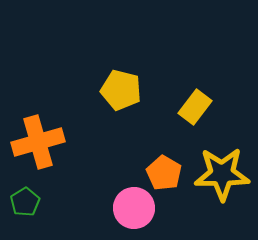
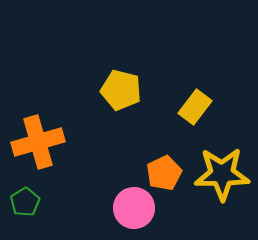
orange pentagon: rotated 16 degrees clockwise
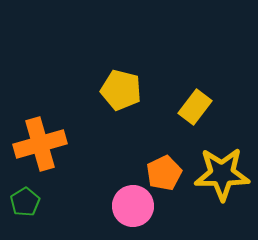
orange cross: moved 2 px right, 2 px down
pink circle: moved 1 px left, 2 px up
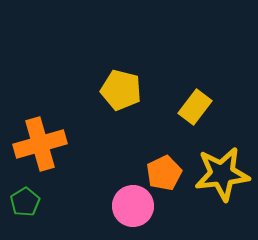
yellow star: rotated 6 degrees counterclockwise
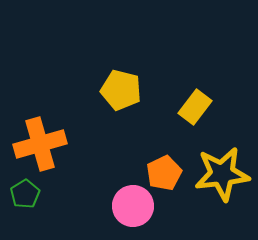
green pentagon: moved 8 px up
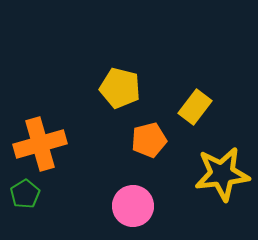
yellow pentagon: moved 1 px left, 2 px up
orange pentagon: moved 15 px left, 33 px up; rotated 12 degrees clockwise
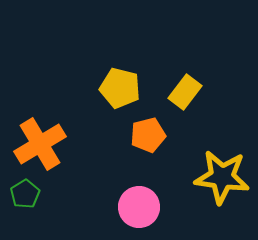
yellow rectangle: moved 10 px left, 15 px up
orange pentagon: moved 1 px left, 5 px up
orange cross: rotated 15 degrees counterclockwise
yellow star: moved 3 px down; rotated 14 degrees clockwise
pink circle: moved 6 px right, 1 px down
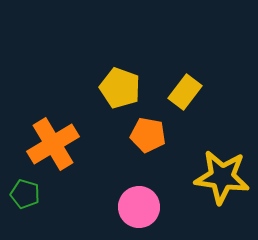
yellow pentagon: rotated 6 degrees clockwise
orange pentagon: rotated 24 degrees clockwise
orange cross: moved 13 px right
green pentagon: rotated 24 degrees counterclockwise
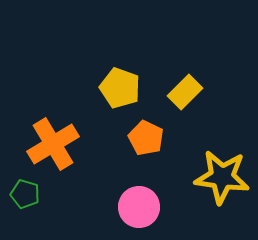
yellow rectangle: rotated 8 degrees clockwise
orange pentagon: moved 2 px left, 3 px down; rotated 16 degrees clockwise
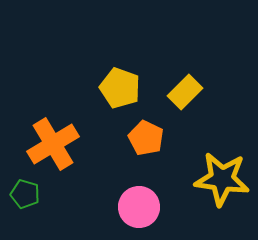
yellow star: moved 2 px down
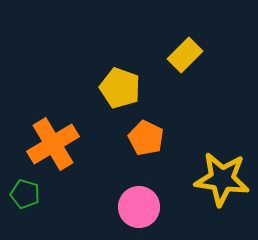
yellow rectangle: moved 37 px up
